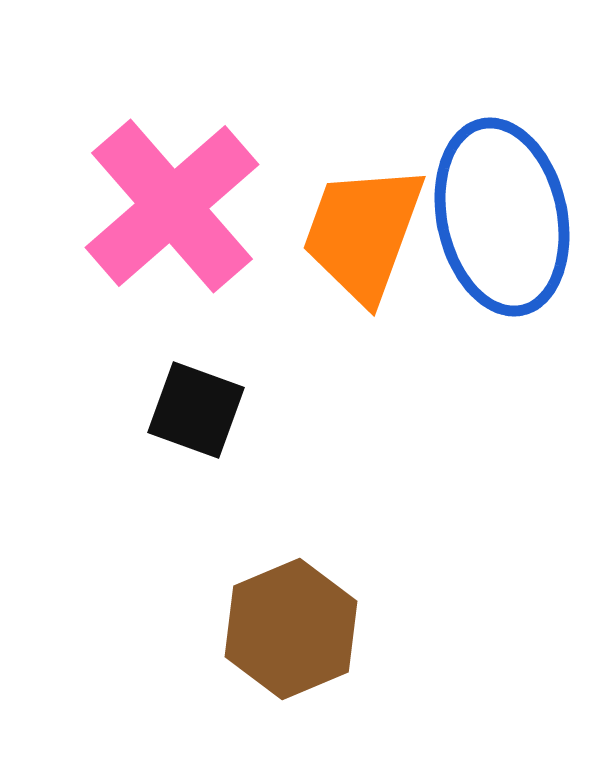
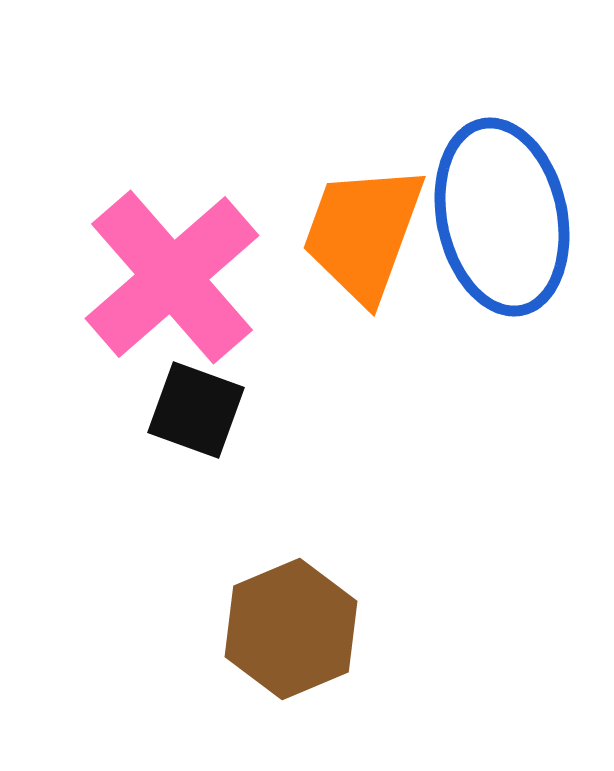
pink cross: moved 71 px down
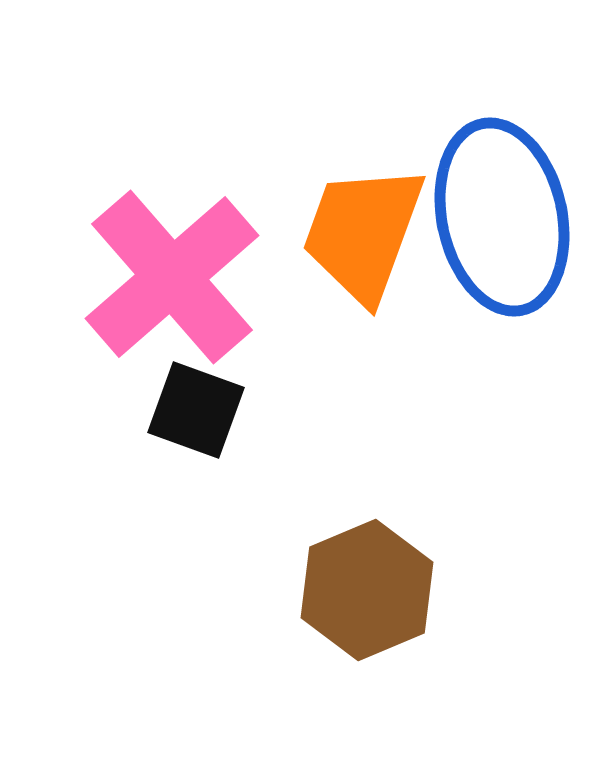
brown hexagon: moved 76 px right, 39 px up
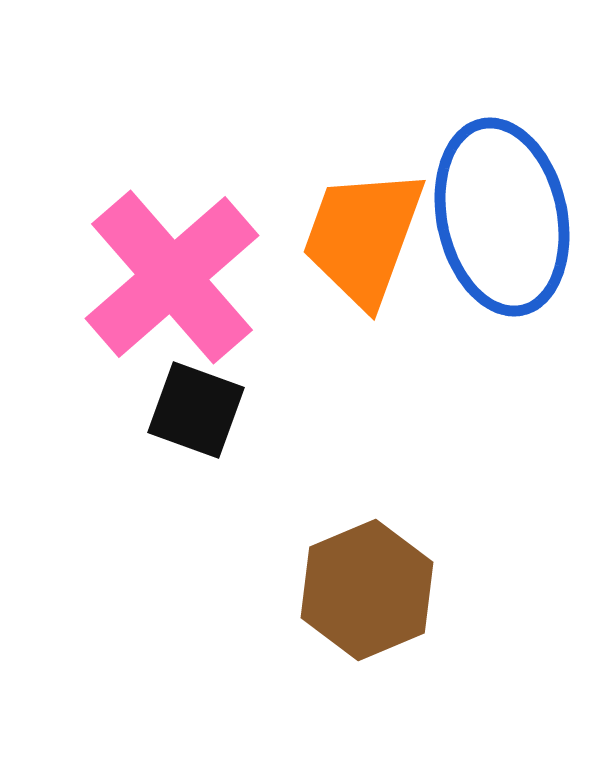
orange trapezoid: moved 4 px down
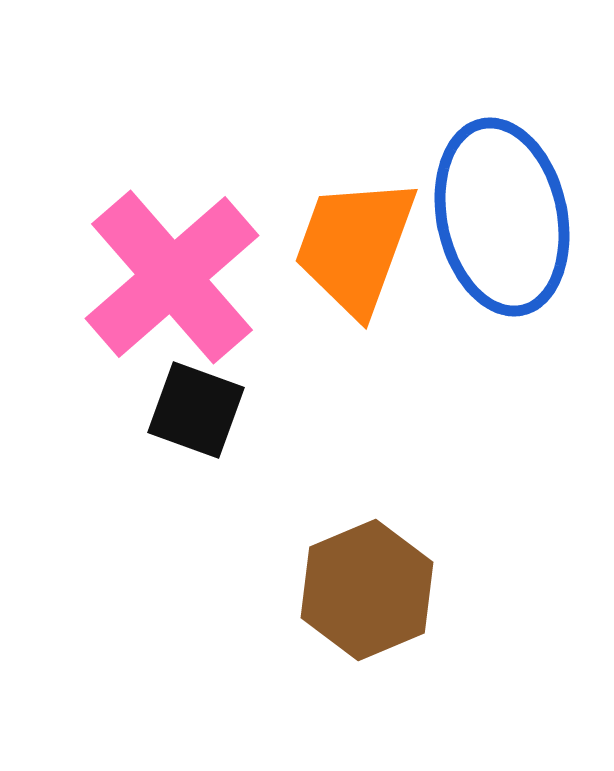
orange trapezoid: moved 8 px left, 9 px down
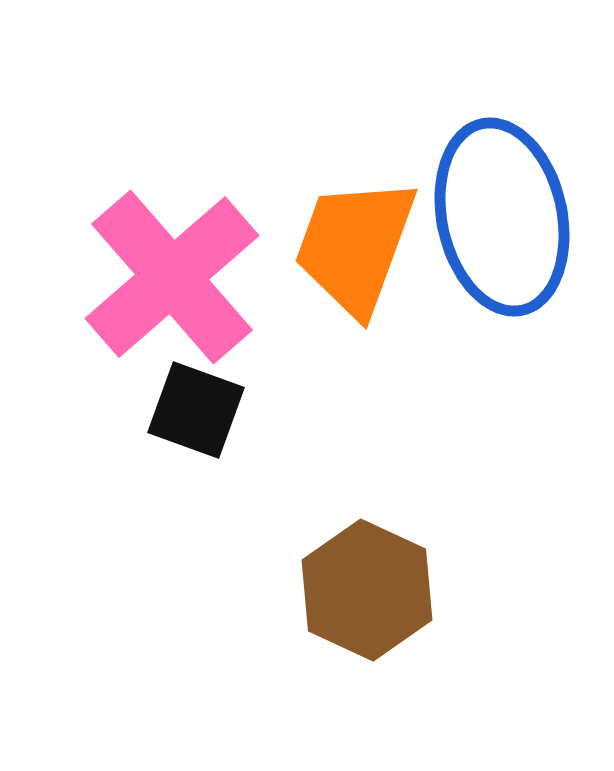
brown hexagon: rotated 12 degrees counterclockwise
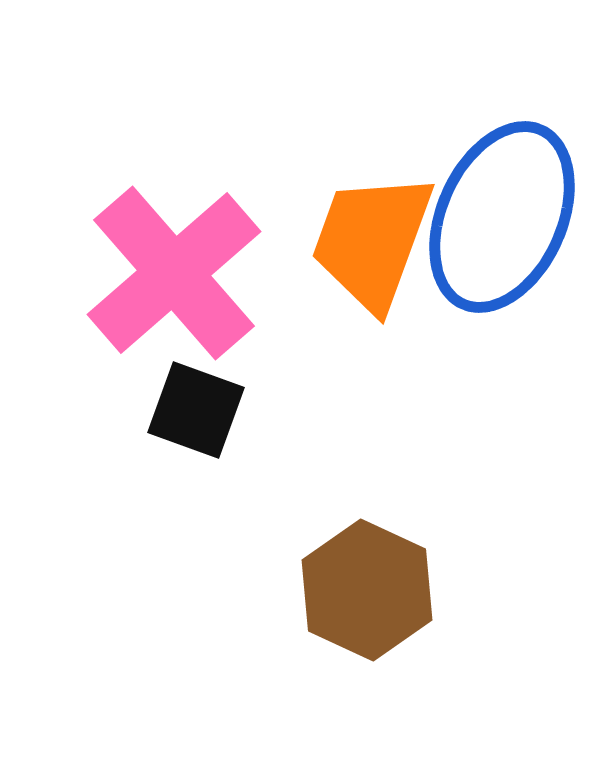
blue ellipse: rotated 36 degrees clockwise
orange trapezoid: moved 17 px right, 5 px up
pink cross: moved 2 px right, 4 px up
